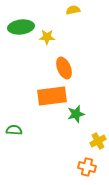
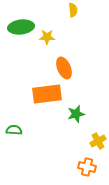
yellow semicircle: rotated 96 degrees clockwise
orange rectangle: moved 5 px left, 2 px up
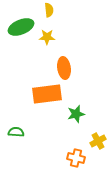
yellow semicircle: moved 24 px left
green ellipse: rotated 15 degrees counterclockwise
orange ellipse: rotated 15 degrees clockwise
green semicircle: moved 2 px right, 2 px down
orange cross: moved 11 px left, 9 px up
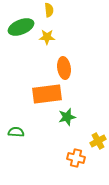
green star: moved 9 px left, 3 px down
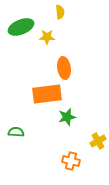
yellow semicircle: moved 11 px right, 2 px down
orange cross: moved 5 px left, 3 px down
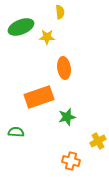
orange rectangle: moved 8 px left, 3 px down; rotated 12 degrees counterclockwise
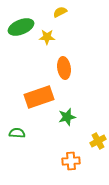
yellow semicircle: rotated 112 degrees counterclockwise
green semicircle: moved 1 px right, 1 px down
orange cross: rotated 18 degrees counterclockwise
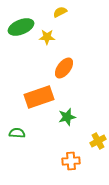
orange ellipse: rotated 45 degrees clockwise
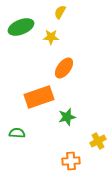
yellow semicircle: rotated 32 degrees counterclockwise
yellow star: moved 4 px right
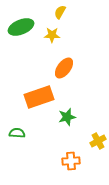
yellow star: moved 1 px right, 2 px up
